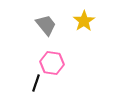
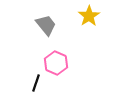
yellow star: moved 5 px right, 5 px up
pink hexagon: moved 4 px right; rotated 15 degrees clockwise
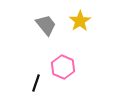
yellow star: moved 9 px left, 5 px down
pink hexagon: moved 7 px right, 4 px down
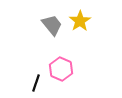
gray trapezoid: moved 6 px right
pink hexagon: moved 2 px left, 2 px down
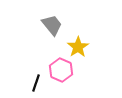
yellow star: moved 2 px left, 26 px down
pink hexagon: moved 1 px down
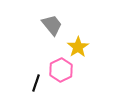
pink hexagon: rotated 10 degrees clockwise
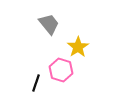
gray trapezoid: moved 3 px left, 1 px up
pink hexagon: rotated 15 degrees counterclockwise
